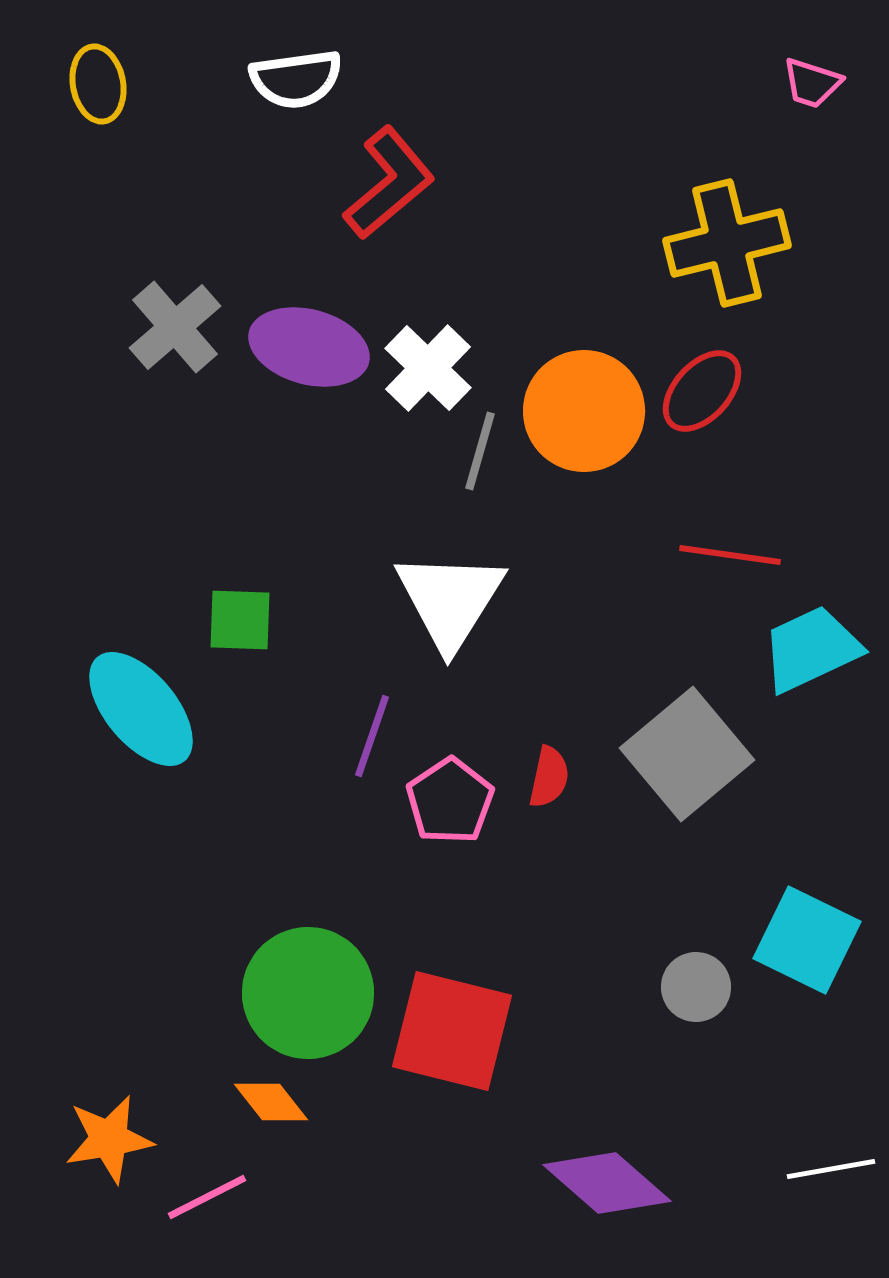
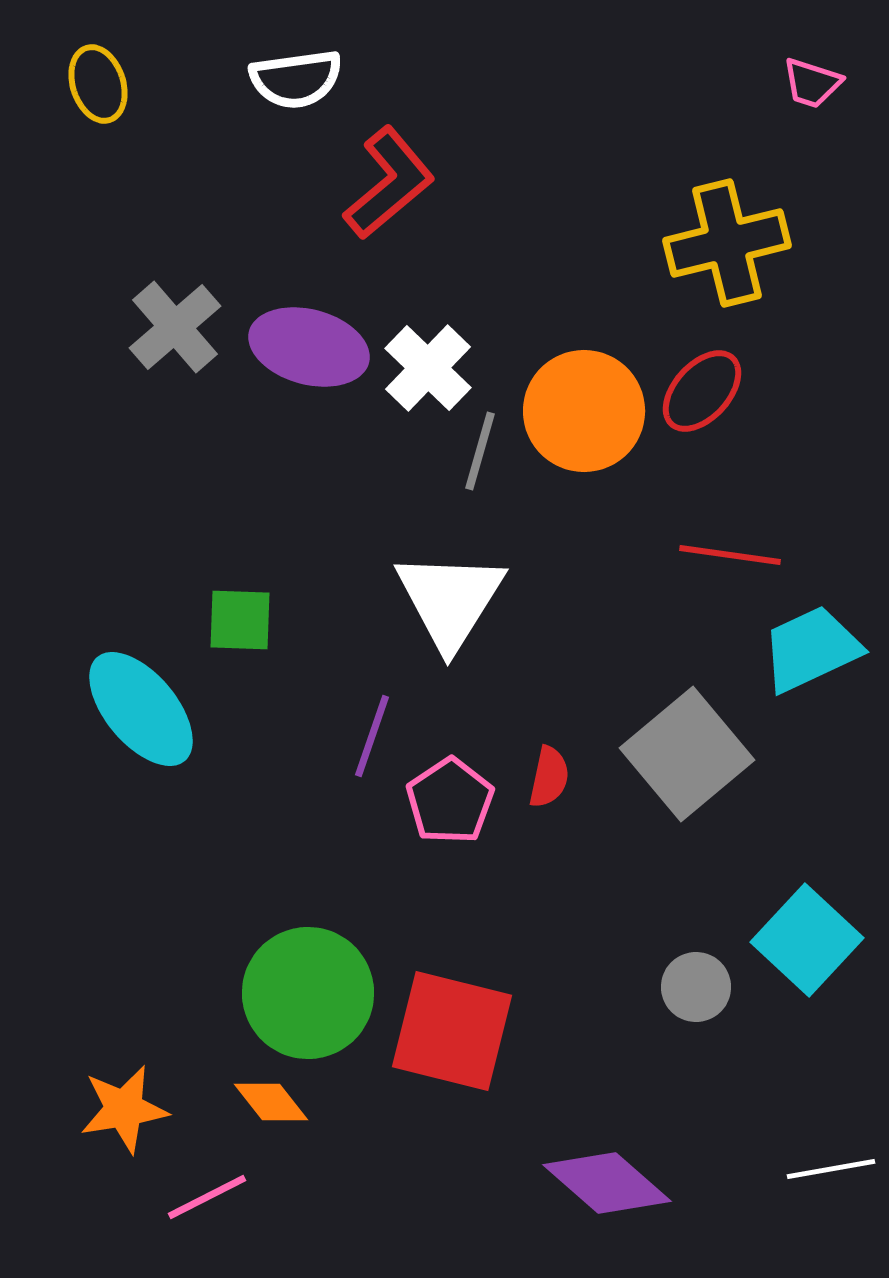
yellow ellipse: rotated 8 degrees counterclockwise
cyan square: rotated 17 degrees clockwise
orange star: moved 15 px right, 30 px up
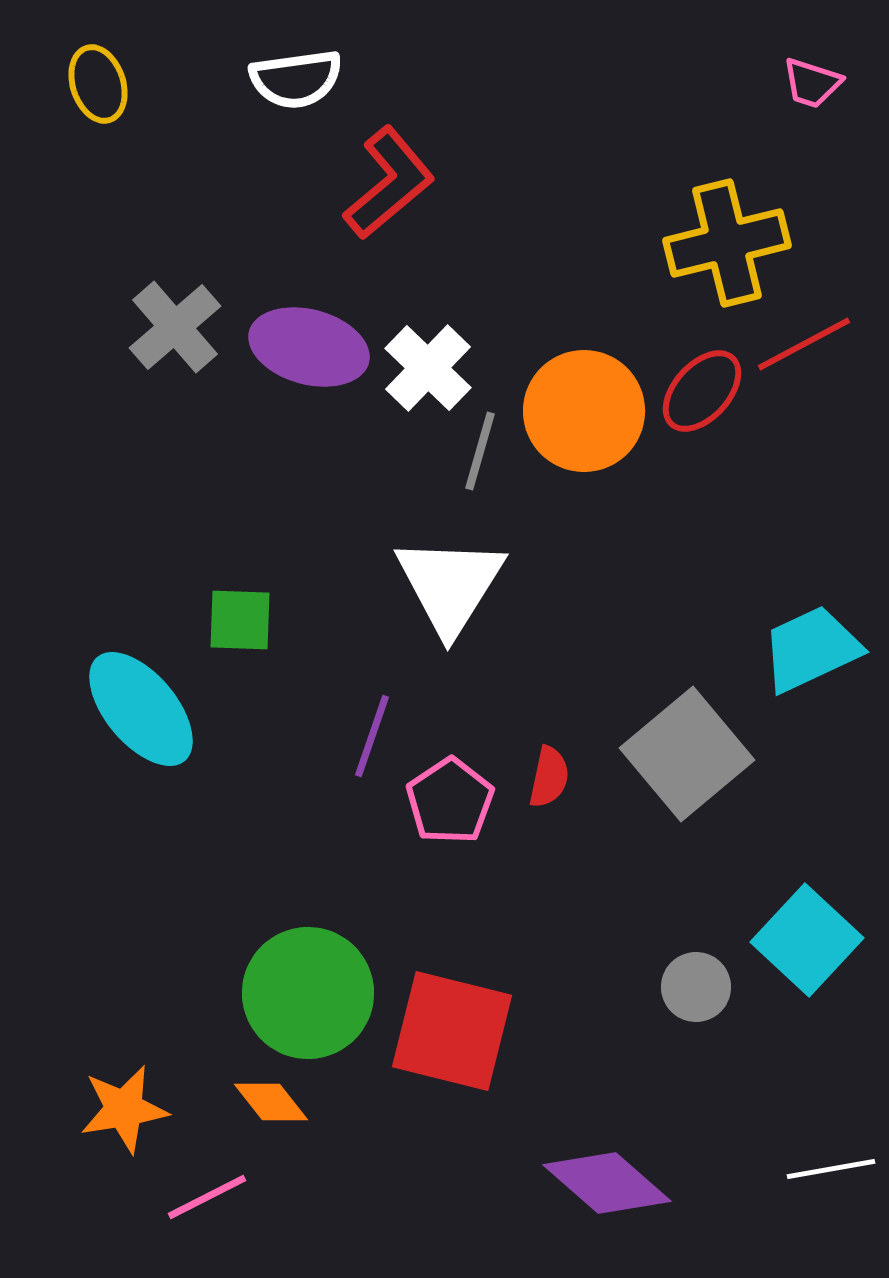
red line: moved 74 px right, 211 px up; rotated 36 degrees counterclockwise
white triangle: moved 15 px up
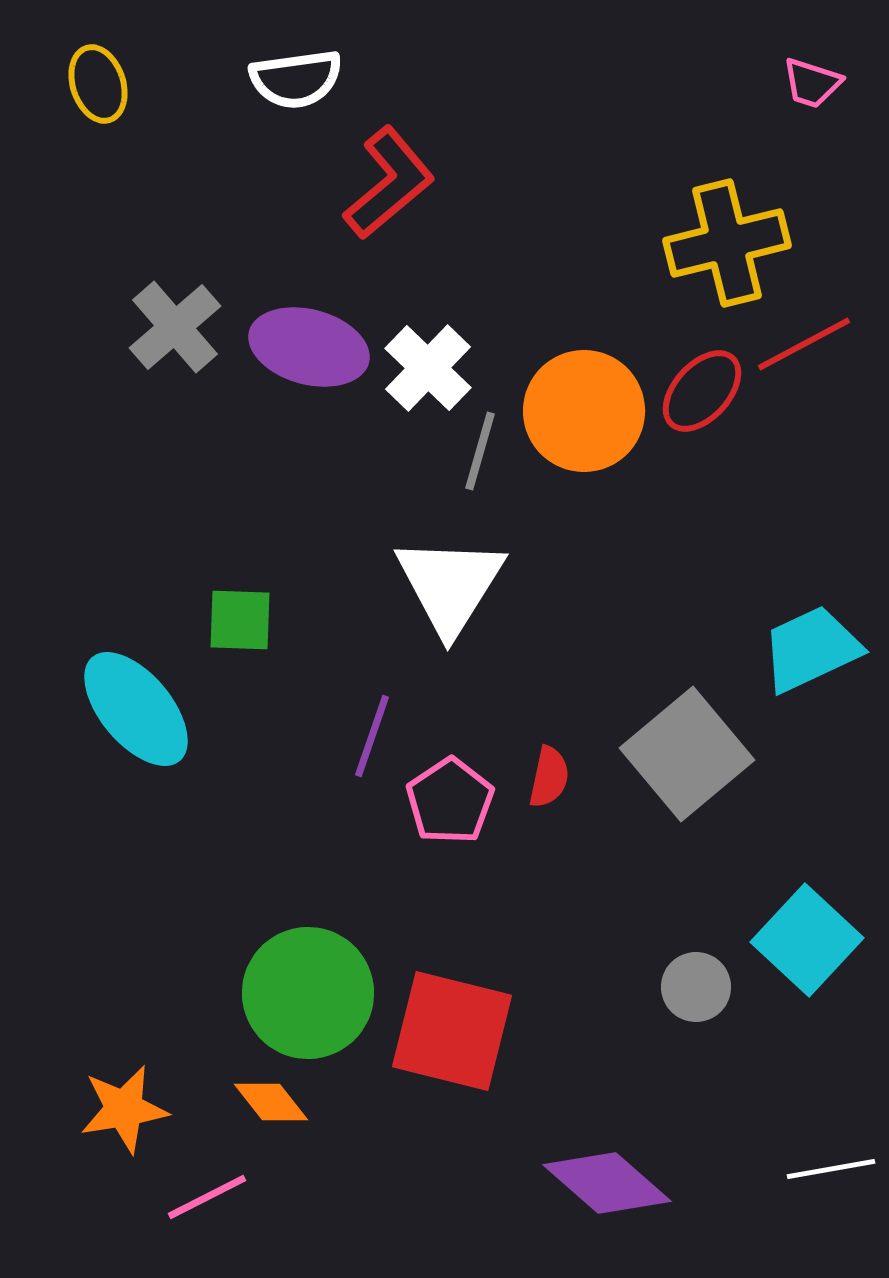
cyan ellipse: moved 5 px left
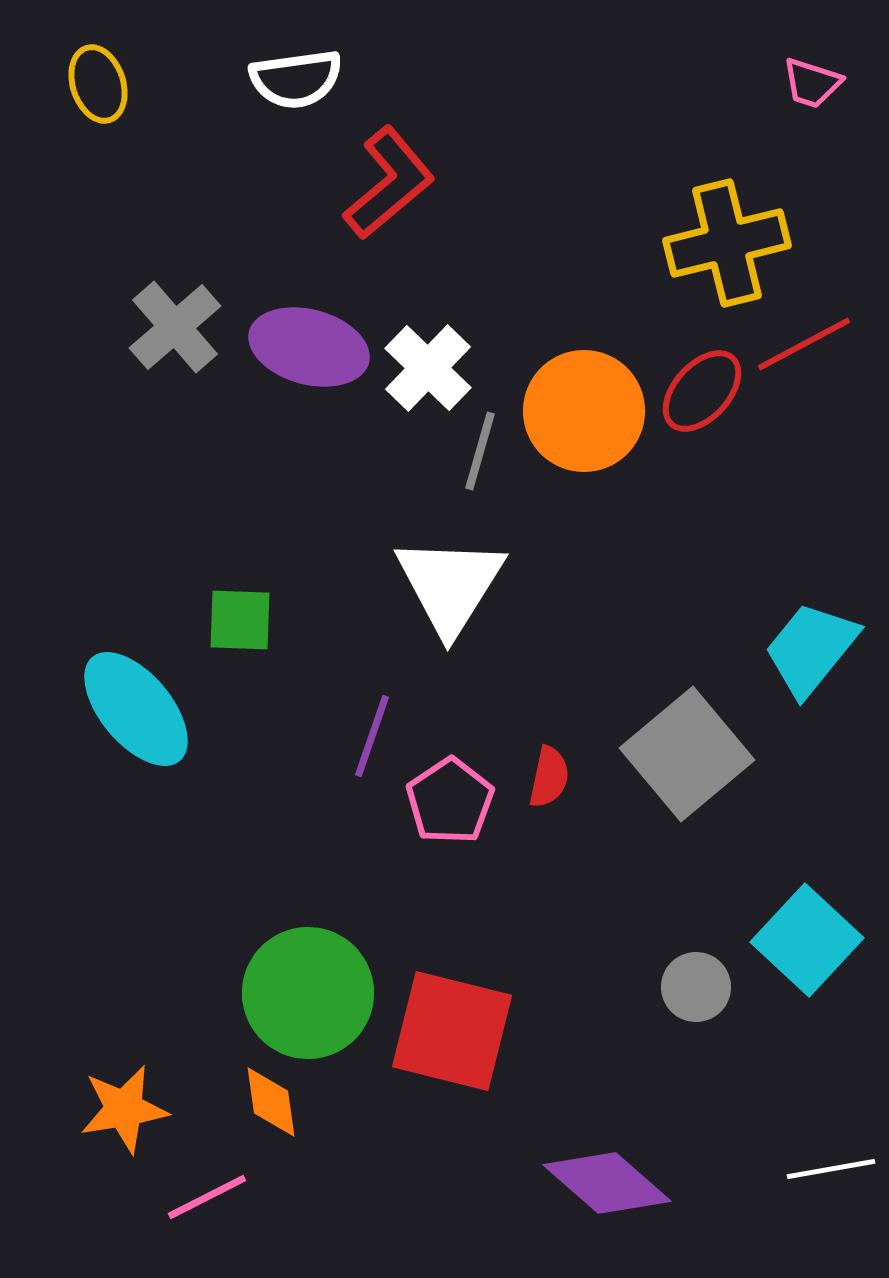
cyan trapezoid: rotated 26 degrees counterclockwise
orange diamond: rotated 30 degrees clockwise
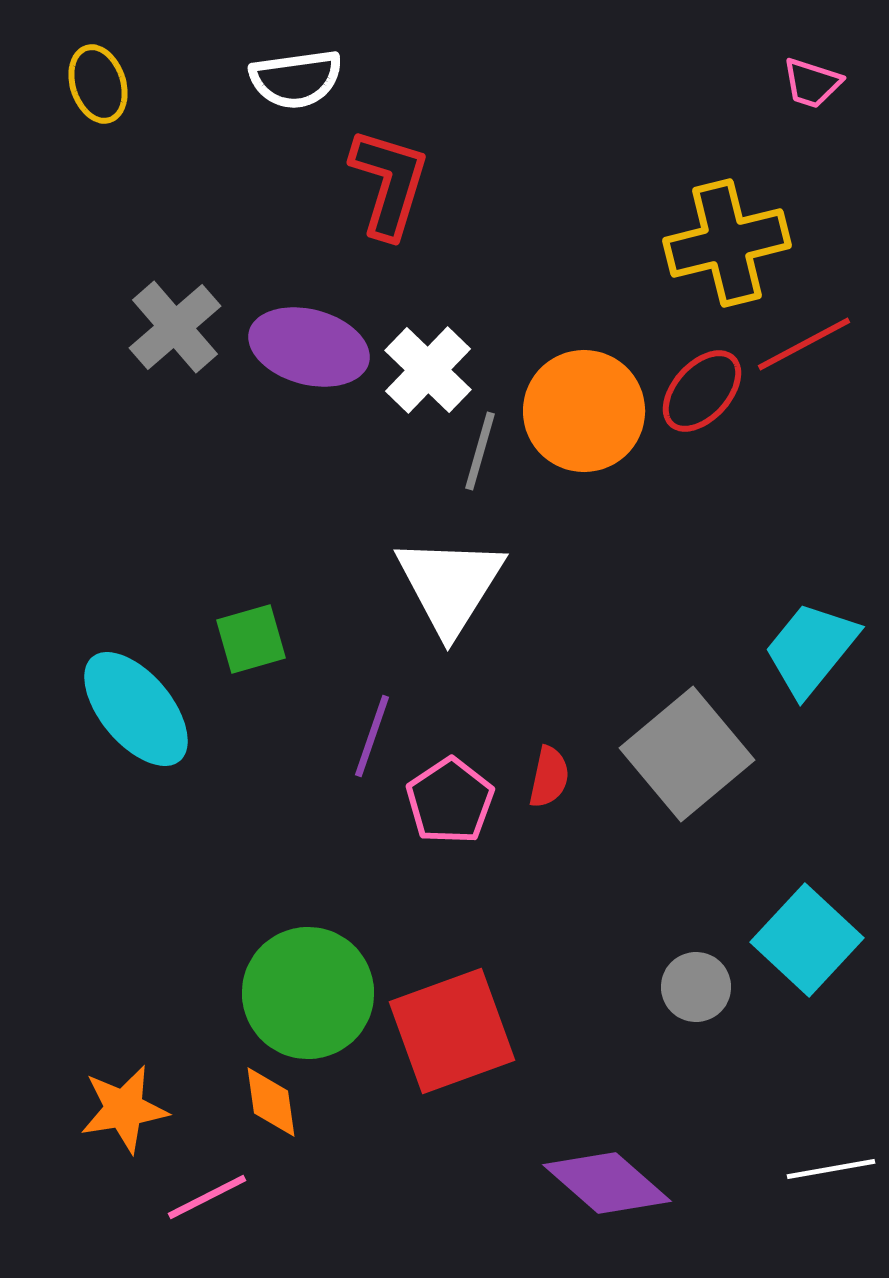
red L-shape: rotated 33 degrees counterclockwise
white cross: moved 2 px down
green square: moved 11 px right, 19 px down; rotated 18 degrees counterclockwise
red square: rotated 34 degrees counterclockwise
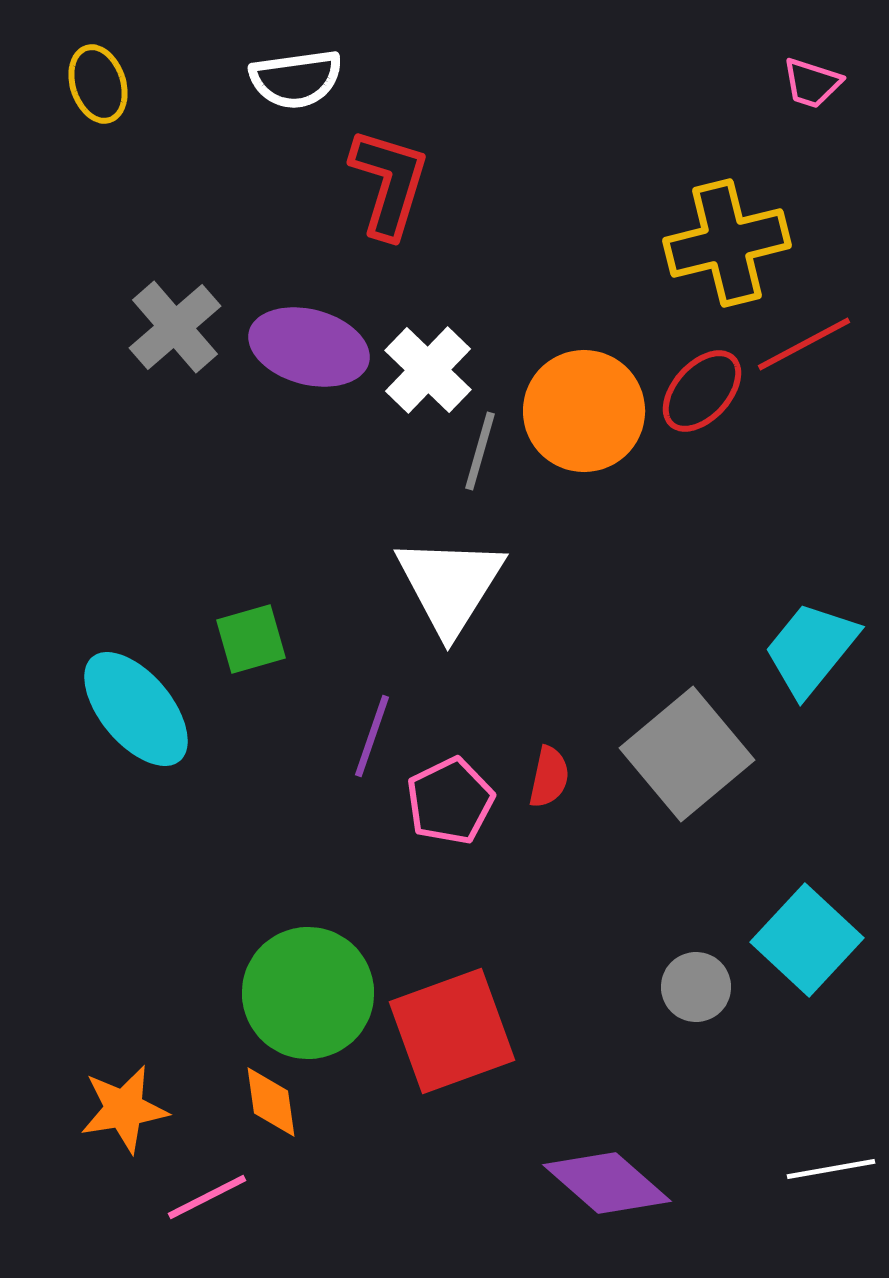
pink pentagon: rotated 8 degrees clockwise
